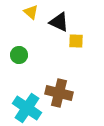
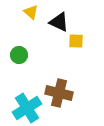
cyan cross: rotated 24 degrees clockwise
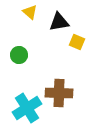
yellow triangle: moved 1 px left
black triangle: rotated 35 degrees counterclockwise
yellow square: moved 1 px right, 1 px down; rotated 21 degrees clockwise
brown cross: rotated 12 degrees counterclockwise
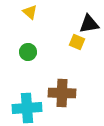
black triangle: moved 30 px right, 2 px down
green circle: moved 9 px right, 3 px up
brown cross: moved 3 px right
cyan cross: rotated 28 degrees clockwise
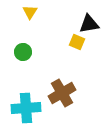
yellow triangle: rotated 21 degrees clockwise
green circle: moved 5 px left
brown cross: rotated 32 degrees counterclockwise
cyan cross: moved 1 px left
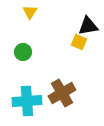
black triangle: moved 1 px left, 2 px down
yellow square: moved 2 px right
cyan cross: moved 1 px right, 7 px up
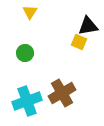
green circle: moved 2 px right, 1 px down
cyan cross: rotated 16 degrees counterclockwise
